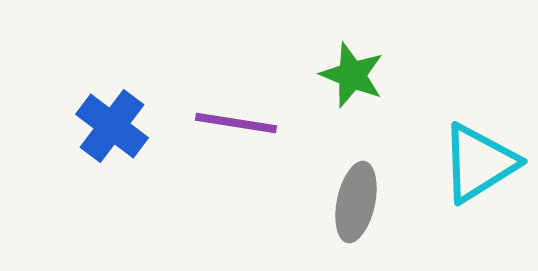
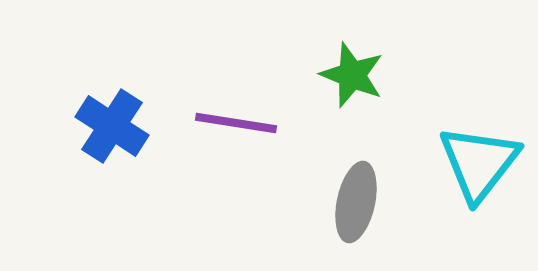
blue cross: rotated 4 degrees counterclockwise
cyan triangle: rotated 20 degrees counterclockwise
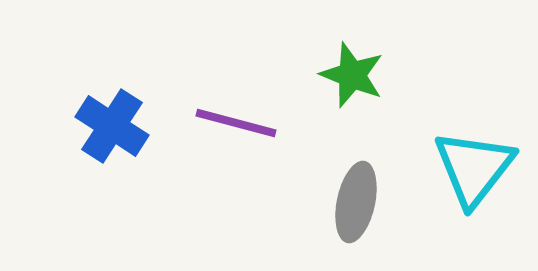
purple line: rotated 6 degrees clockwise
cyan triangle: moved 5 px left, 5 px down
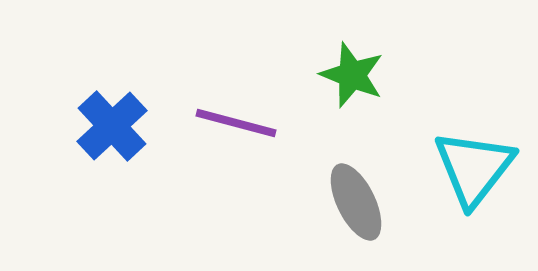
blue cross: rotated 14 degrees clockwise
gray ellipse: rotated 38 degrees counterclockwise
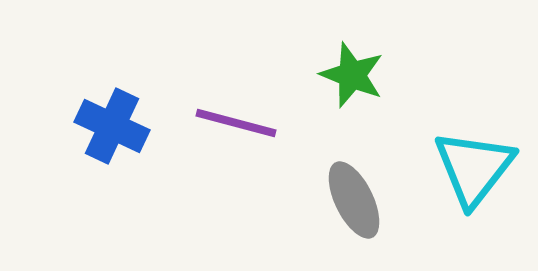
blue cross: rotated 22 degrees counterclockwise
gray ellipse: moved 2 px left, 2 px up
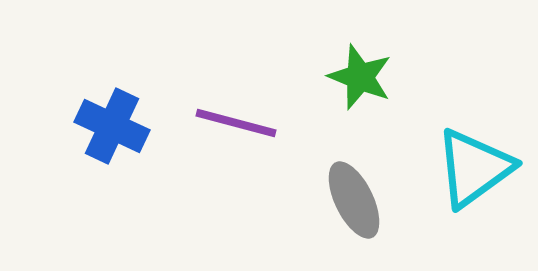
green star: moved 8 px right, 2 px down
cyan triangle: rotated 16 degrees clockwise
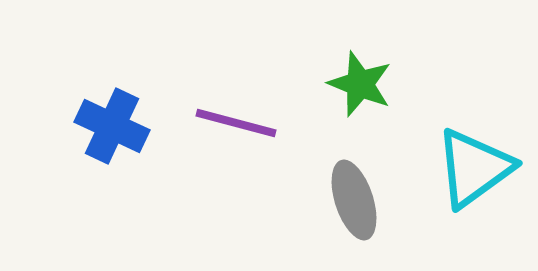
green star: moved 7 px down
gray ellipse: rotated 8 degrees clockwise
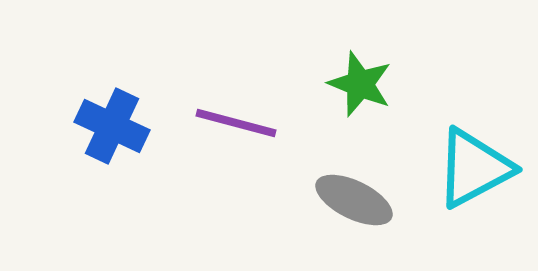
cyan triangle: rotated 8 degrees clockwise
gray ellipse: rotated 46 degrees counterclockwise
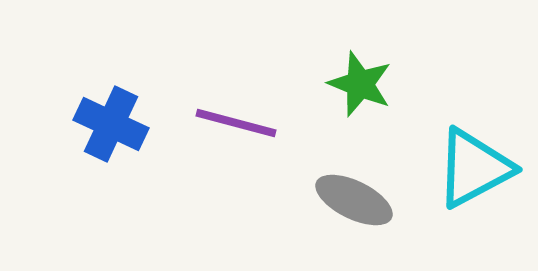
blue cross: moved 1 px left, 2 px up
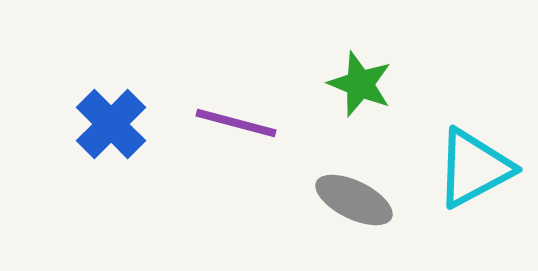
blue cross: rotated 20 degrees clockwise
